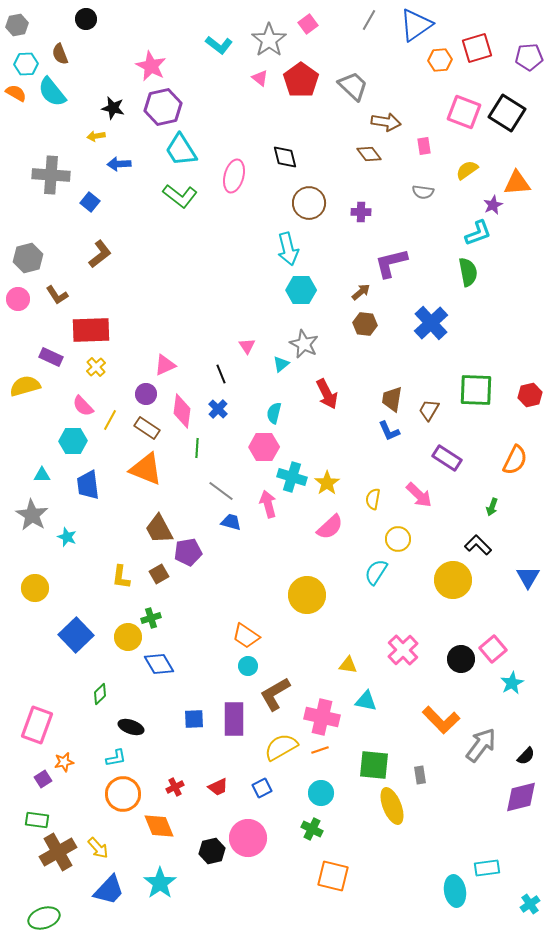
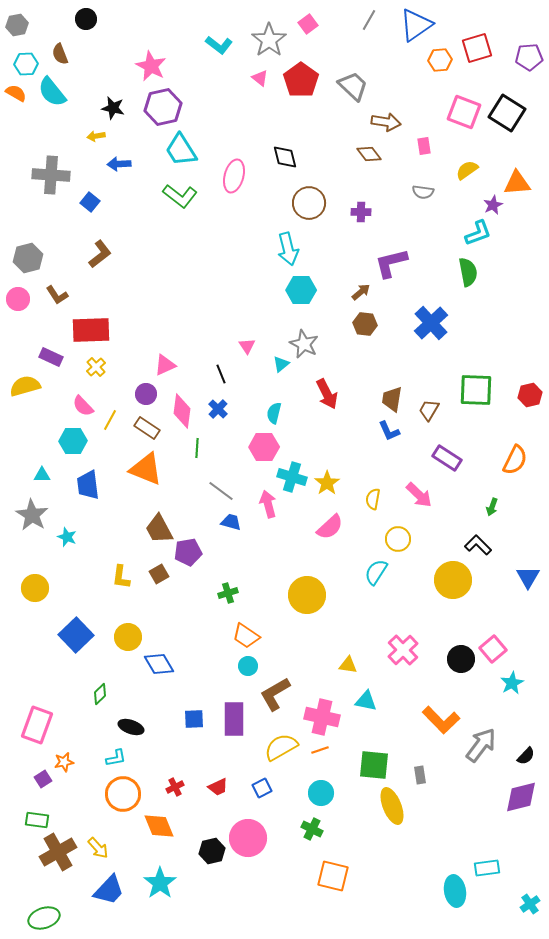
green cross at (151, 618): moved 77 px right, 25 px up
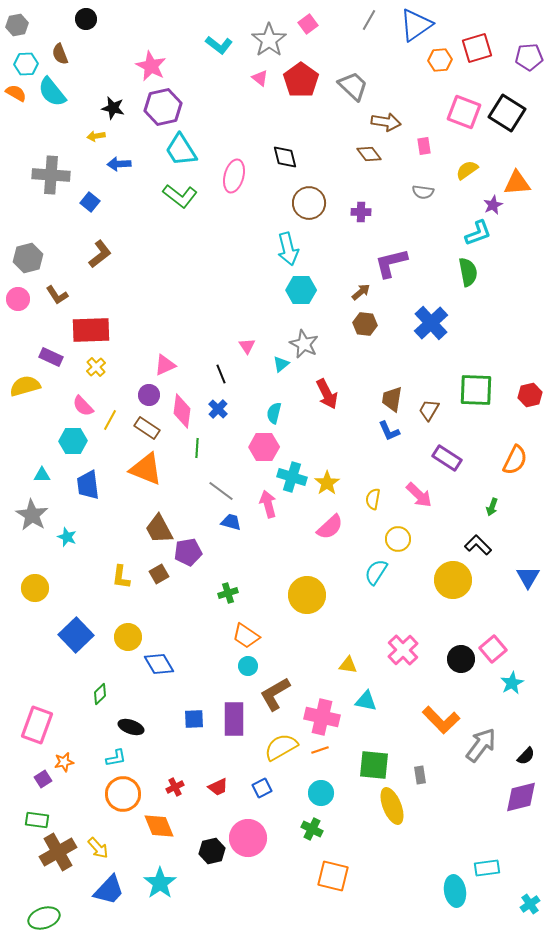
purple circle at (146, 394): moved 3 px right, 1 px down
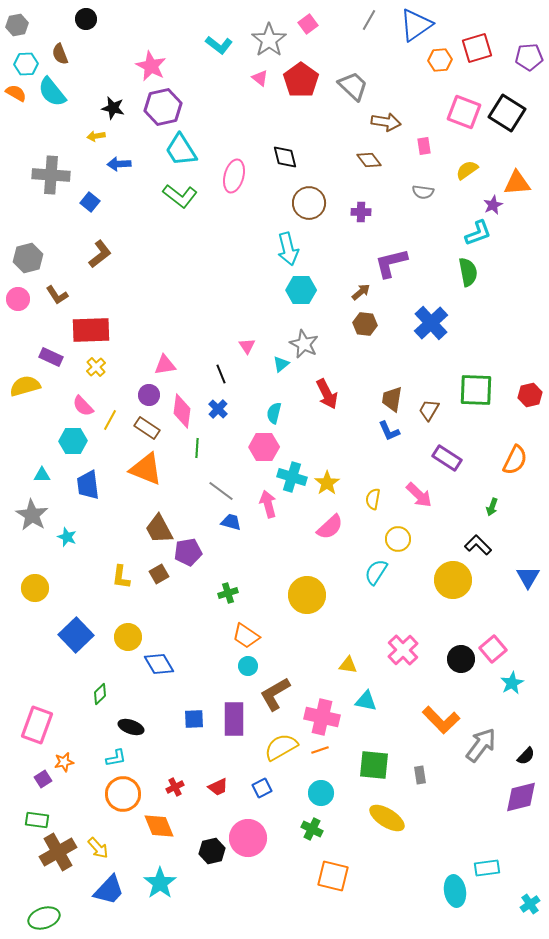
brown diamond at (369, 154): moved 6 px down
pink triangle at (165, 365): rotated 15 degrees clockwise
yellow ellipse at (392, 806): moved 5 px left, 12 px down; rotated 36 degrees counterclockwise
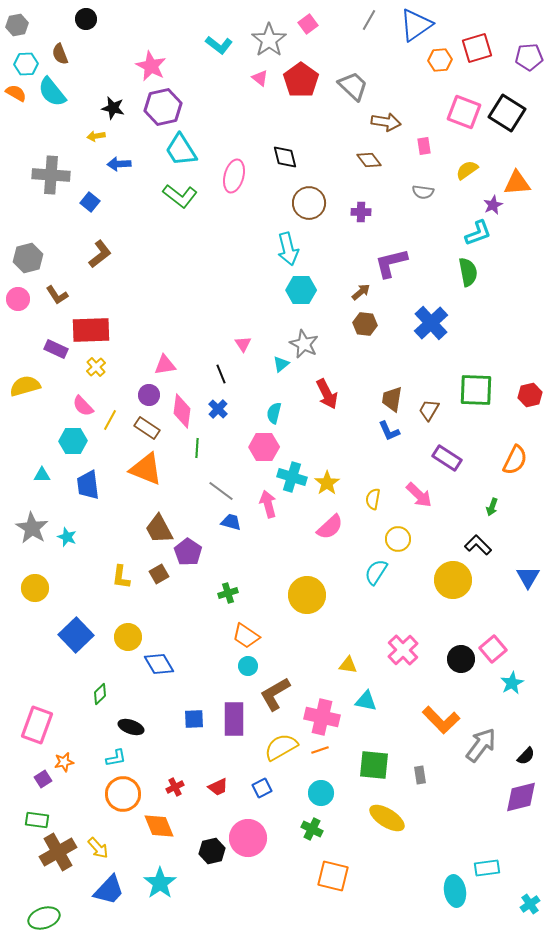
pink triangle at (247, 346): moved 4 px left, 2 px up
purple rectangle at (51, 357): moved 5 px right, 8 px up
gray star at (32, 515): moved 13 px down
purple pentagon at (188, 552): rotated 28 degrees counterclockwise
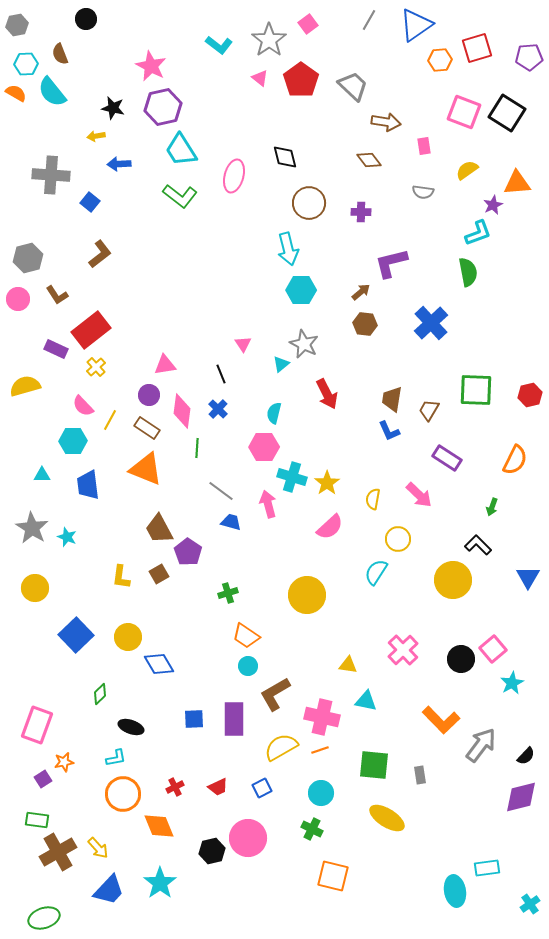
red rectangle at (91, 330): rotated 36 degrees counterclockwise
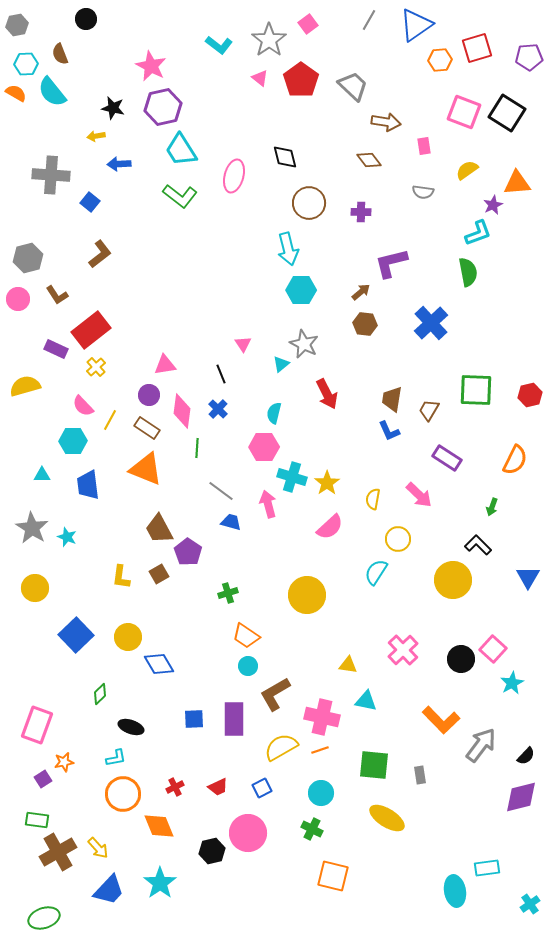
pink square at (493, 649): rotated 8 degrees counterclockwise
pink circle at (248, 838): moved 5 px up
